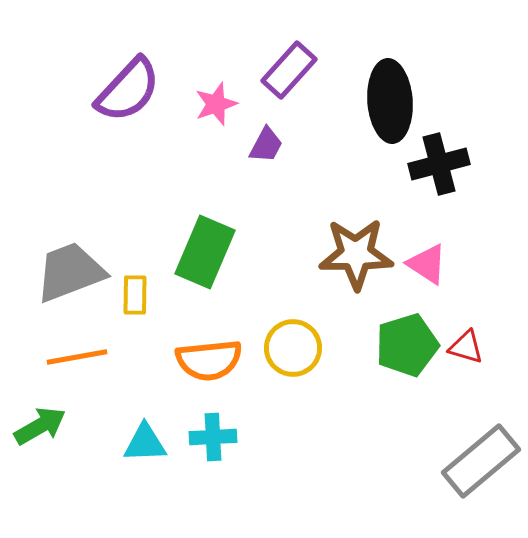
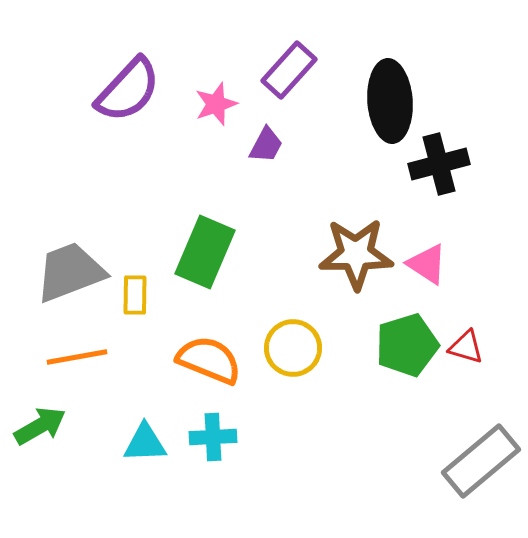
orange semicircle: rotated 152 degrees counterclockwise
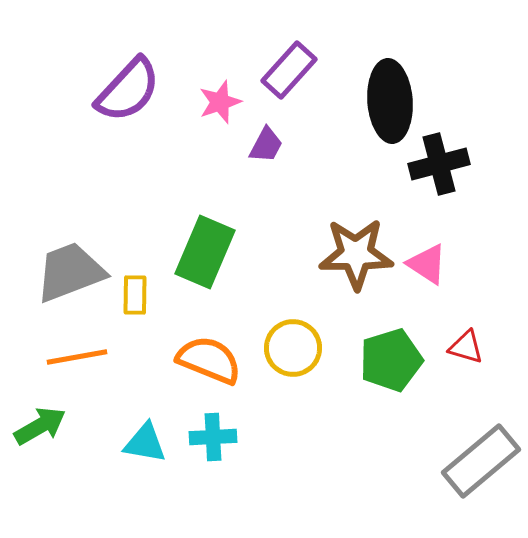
pink star: moved 4 px right, 2 px up
green pentagon: moved 16 px left, 15 px down
cyan triangle: rotated 12 degrees clockwise
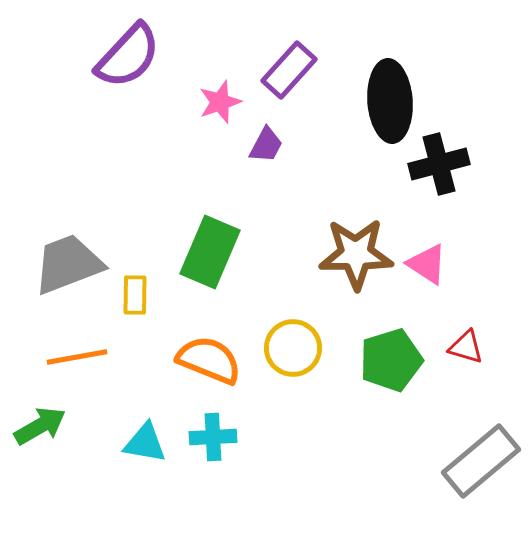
purple semicircle: moved 34 px up
green rectangle: moved 5 px right
gray trapezoid: moved 2 px left, 8 px up
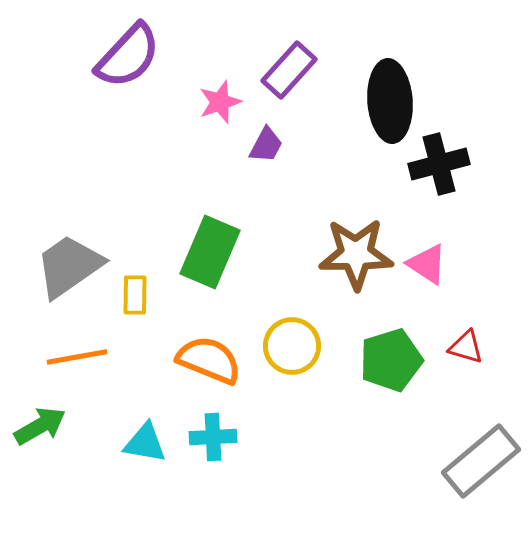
gray trapezoid: moved 1 px right, 2 px down; rotated 14 degrees counterclockwise
yellow circle: moved 1 px left, 2 px up
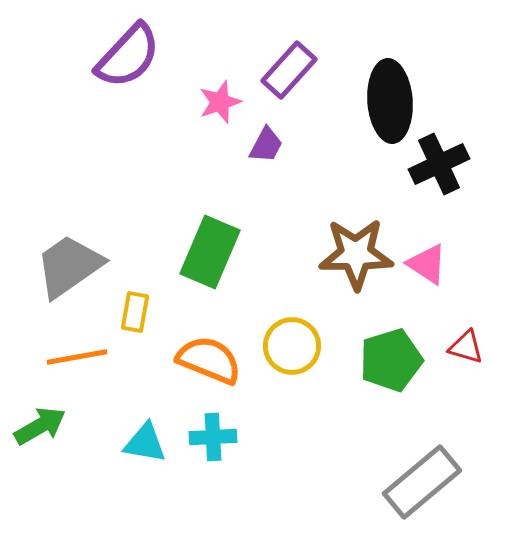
black cross: rotated 10 degrees counterclockwise
yellow rectangle: moved 17 px down; rotated 9 degrees clockwise
gray rectangle: moved 59 px left, 21 px down
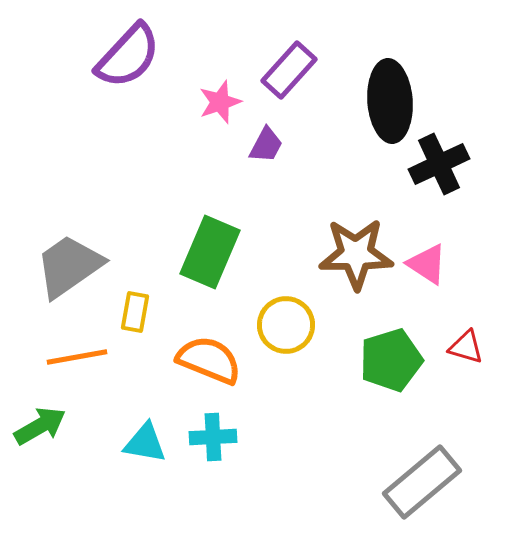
yellow circle: moved 6 px left, 21 px up
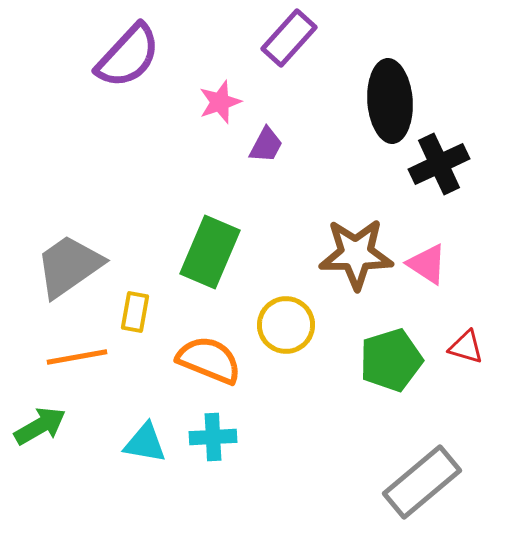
purple rectangle: moved 32 px up
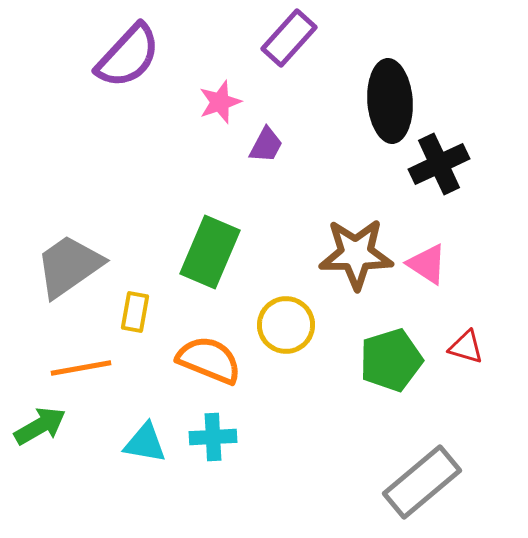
orange line: moved 4 px right, 11 px down
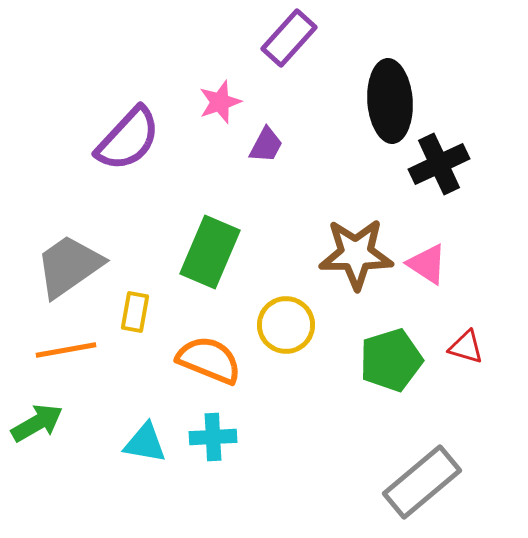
purple semicircle: moved 83 px down
orange line: moved 15 px left, 18 px up
green arrow: moved 3 px left, 3 px up
